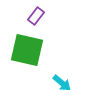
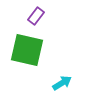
cyan arrow: rotated 72 degrees counterclockwise
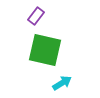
green square: moved 18 px right
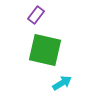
purple rectangle: moved 1 px up
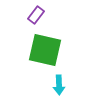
cyan arrow: moved 3 px left, 2 px down; rotated 120 degrees clockwise
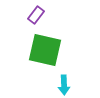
cyan arrow: moved 5 px right
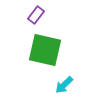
cyan arrow: rotated 48 degrees clockwise
